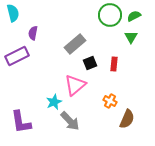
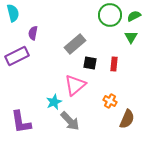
black square: rotated 32 degrees clockwise
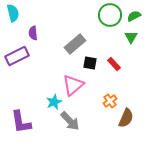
purple semicircle: rotated 16 degrees counterclockwise
red rectangle: rotated 48 degrees counterclockwise
pink triangle: moved 2 px left
orange cross: rotated 24 degrees clockwise
brown semicircle: moved 1 px left, 1 px up
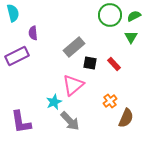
gray rectangle: moved 1 px left, 3 px down
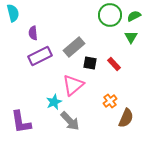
purple rectangle: moved 23 px right
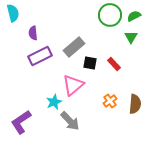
brown semicircle: moved 9 px right, 14 px up; rotated 18 degrees counterclockwise
purple L-shape: rotated 65 degrees clockwise
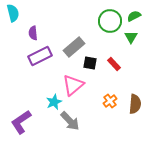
green circle: moved 6 px down
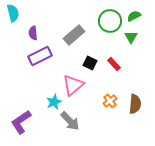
gray rectangle: moved 12 px up
black square: rotated 16 degrees clockwise
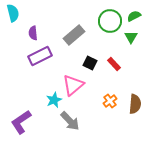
cyan star: moved 2 px up
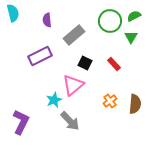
purple semicircle: moved 14 px right, 13 px up
black square: moved 5 px left
purple L-shape: rotated 150 degrees clockwise
